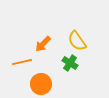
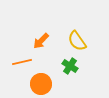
orange arrow: moved 2 px left, 3 px up
green cross: moved 3 px down
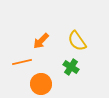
green cross: moved 1 px right, 1 px down
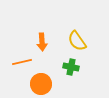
orange arrow: moved 1 px right, 1 px down; rotated 48 degrees counterclockwise
green cross: rotated 21 degrees counterclockwise
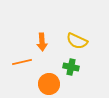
yellow semicircle: rotated 30 degrees counterclockwise
orange circle: moved 8 px right
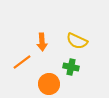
orange line: rotated 24 degrees counterclockwise
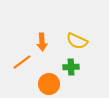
green cross: rotated 14 degrees counterclockwise
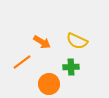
orange arrow: rotated 54 degrees counterclockwise
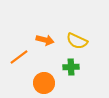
orange arrow: moved 3 px right, 2 px up; rotated 18 degrees counterclockwise
orange line: moved 3 px left, 5 px up
orange circle: moved 5 px left, 1 px up
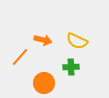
orange arrow: moved 2 px left
orange line: moved 1 px right; rotated 12 degrees counterclockwise
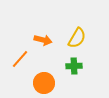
yellow semicircle: moved 3 px up; rotated 85 degrees counterclockwise
orange line: moved 2 px down
green cross: moved 3 px right, 1 px up
